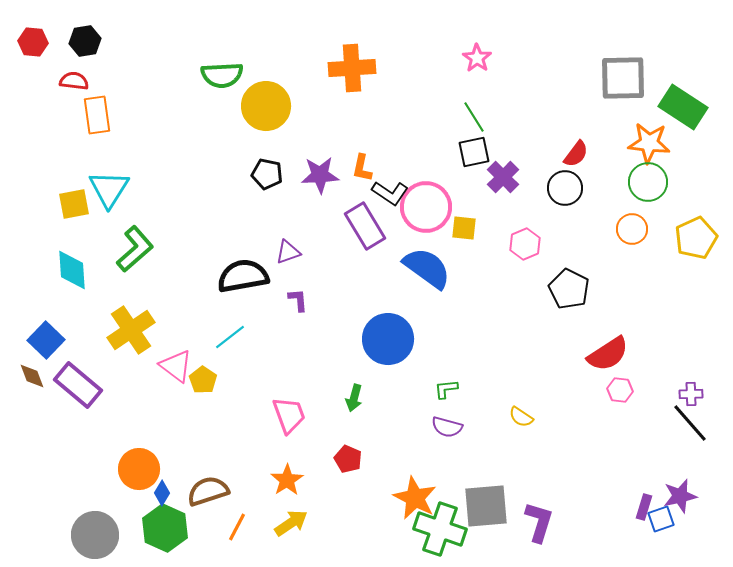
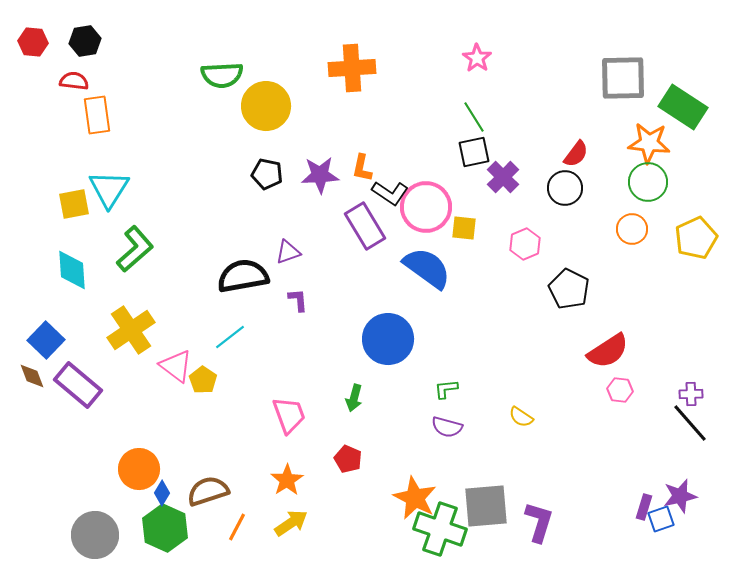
red semicircle at (608, 354): moved 3 px up
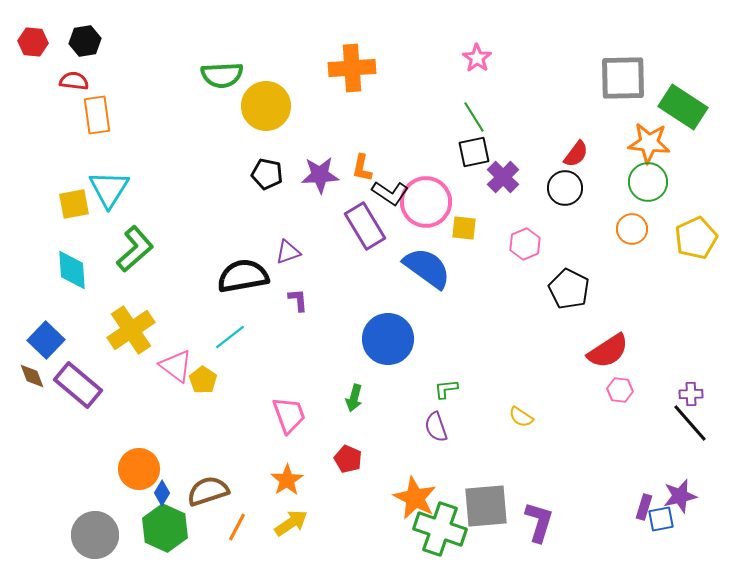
pink circle at (426, 207): moved 5 px up
purple semicircle at (447, 427): moved 11 px left; rotated 56 degrees clockwise
blue square at (661, 519): rotated 8 degrees clockwise
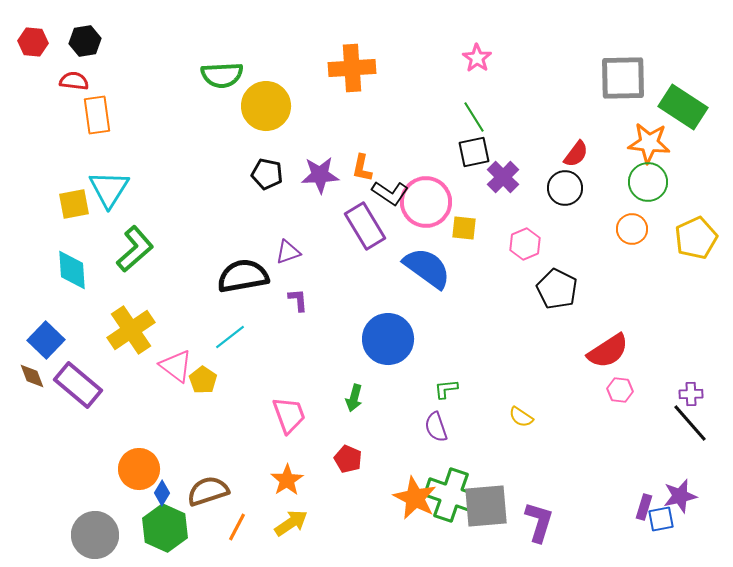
black pentagon at (569, 289): moved 12 px left
green cross at (440, 529): moved 11 px right, 34 px up
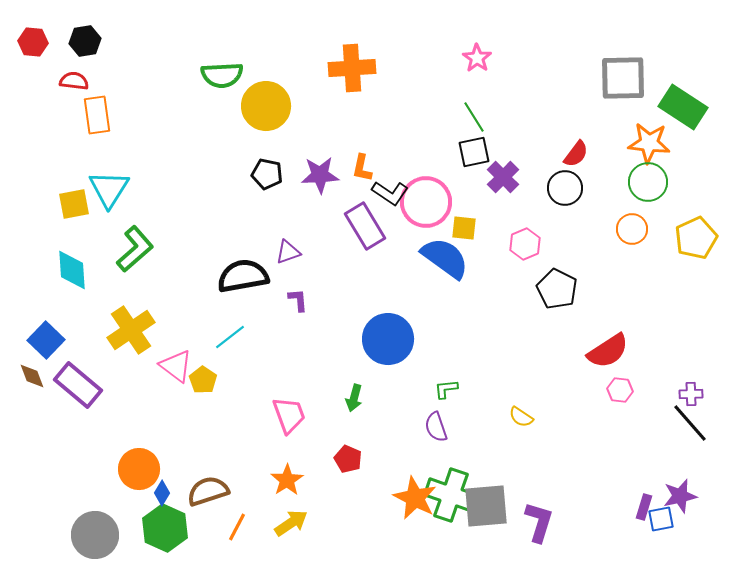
blue semicircle at (427, 268): moved 18 px right, 10 px up
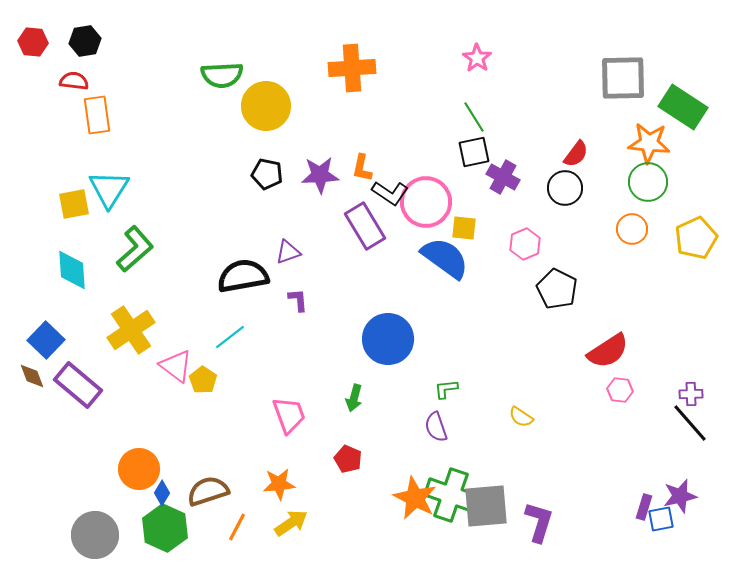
purple cross at (503, 177): rotated 16 degrees counterclockwise
orange star at (287, 480): moved 8 px left, 4 px down; rotated 28 degrees clockwise
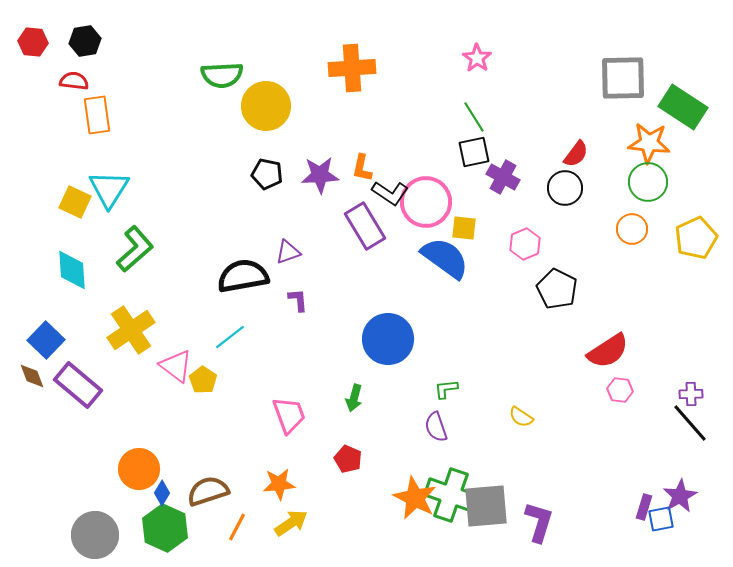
yellow square at (74, 204): moved 1 px right, 2 px up; rotated 36 degrees clockwise
purple star at (680, 496): rotated 16 degrees counterclockwise
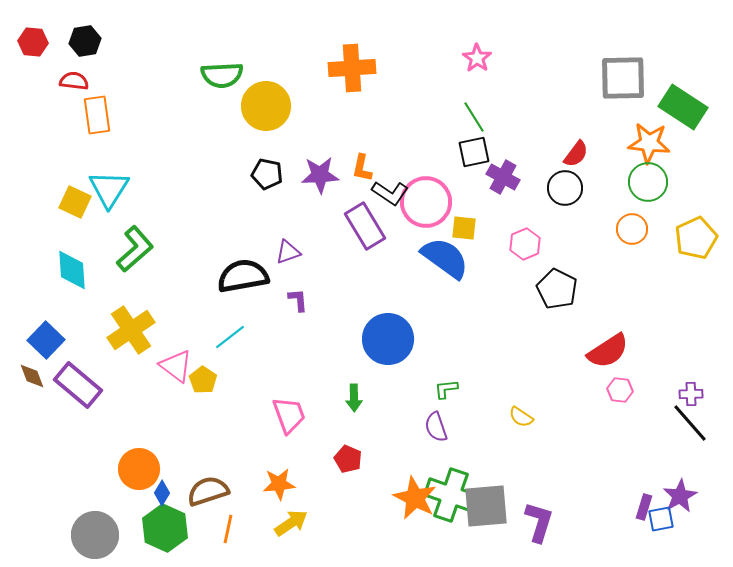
green arrow at (354, 398): rotated 16 degrees counterclockwise
orange line at (237, 527): moved 9 px left, 2 px down; rotated 16 degrees counterclockwise
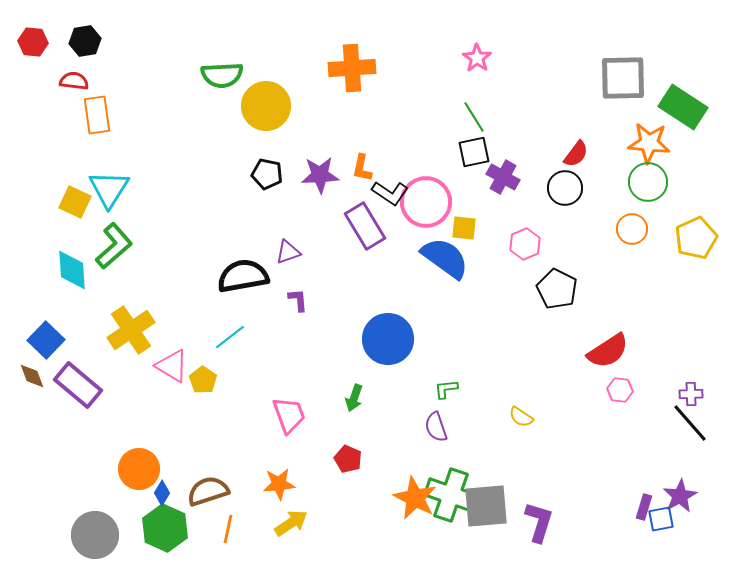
green L-shape at (135, 249): moved 21 px left, 3 px up
pink triangle at (176, 366): moved 4 px left; rotated 6 degrees counterclockwise
green arrow at (354, 398): rotated 20 degrees clockwise
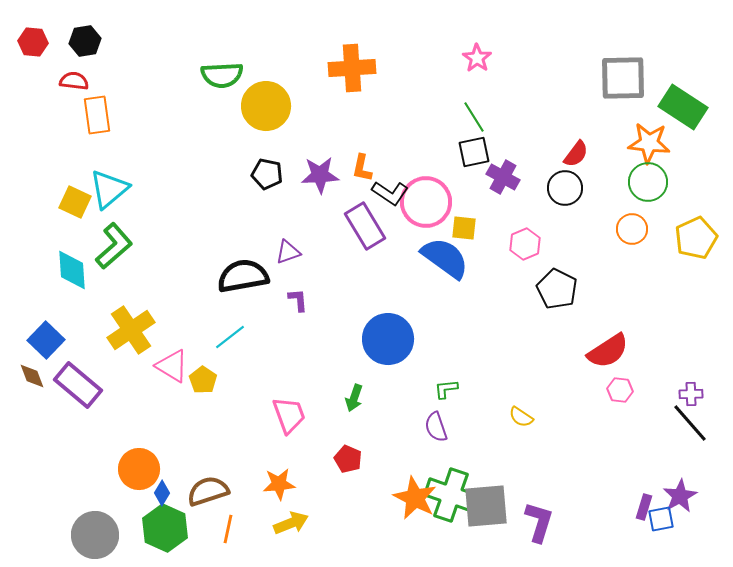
cyan triangle at (109, 189): rotated 18 degrees clockwise
yellow arrow at (291, 523): rotated 12 degrees clockwise
